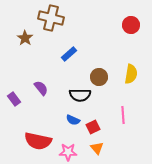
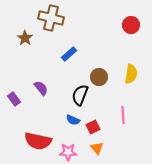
black semicircle: rotated 110 degrees clockwise
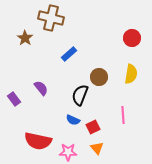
red circle: moved 1 px right, 13 px down
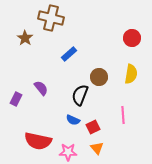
purple rectangle: moved 2 px right; rotated 64 degrees clockwise
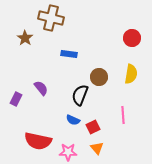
blue rectangle: rotated 49 degrees clockwise
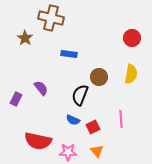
pink line: moved 2 px left, 4 px down
orange triangle: moved 3 px down
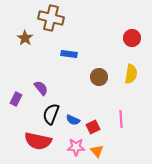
black semicircle: moved 29 px left, 19 px down
pink star: moved 8 px right, 5 px up
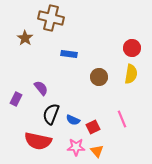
red circle: moved 10 px down
pink line: moved 1 px right; rotated 18 degrees counterclockwise
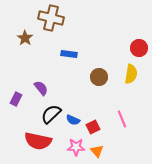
red circle: moved 7 px right
black semicircle: rotated 25 degrees clockwise
